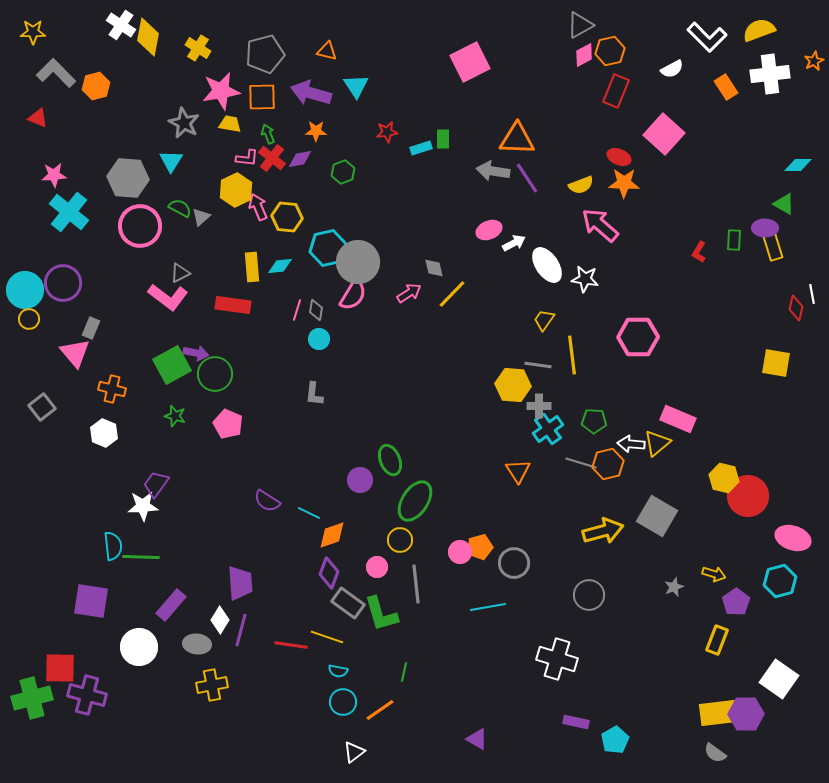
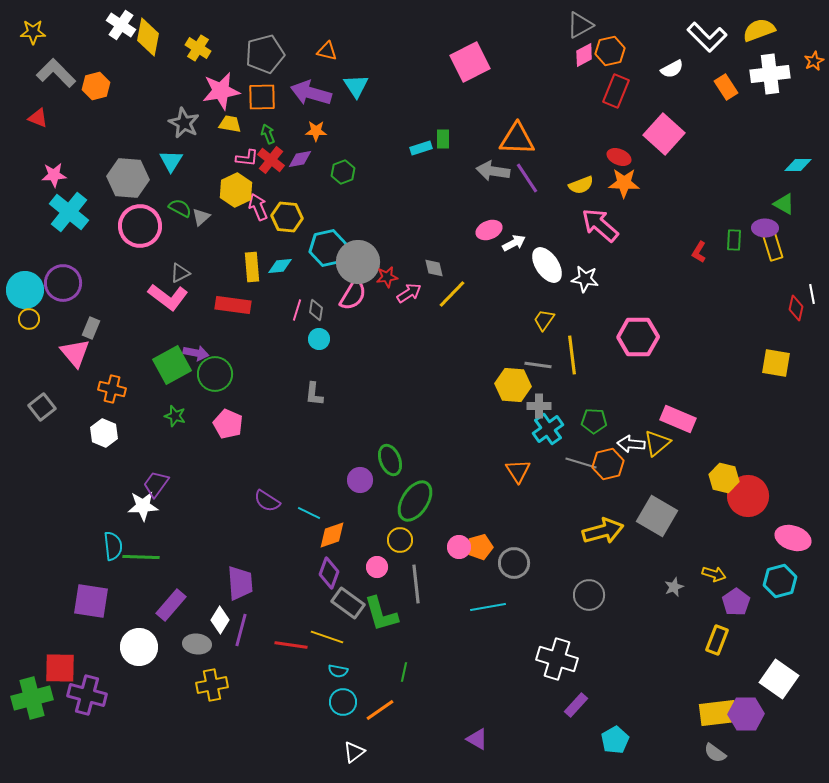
red star at (387, 132): moved 145 px down
red cross at (272, 158): moved 1 px left, 2 px down
pink circle at (460, 552): moved 1 px left, 5 px up
purple rectangle at (576, 722): moved 17 px up; rotated 60 degrees counterclockwise
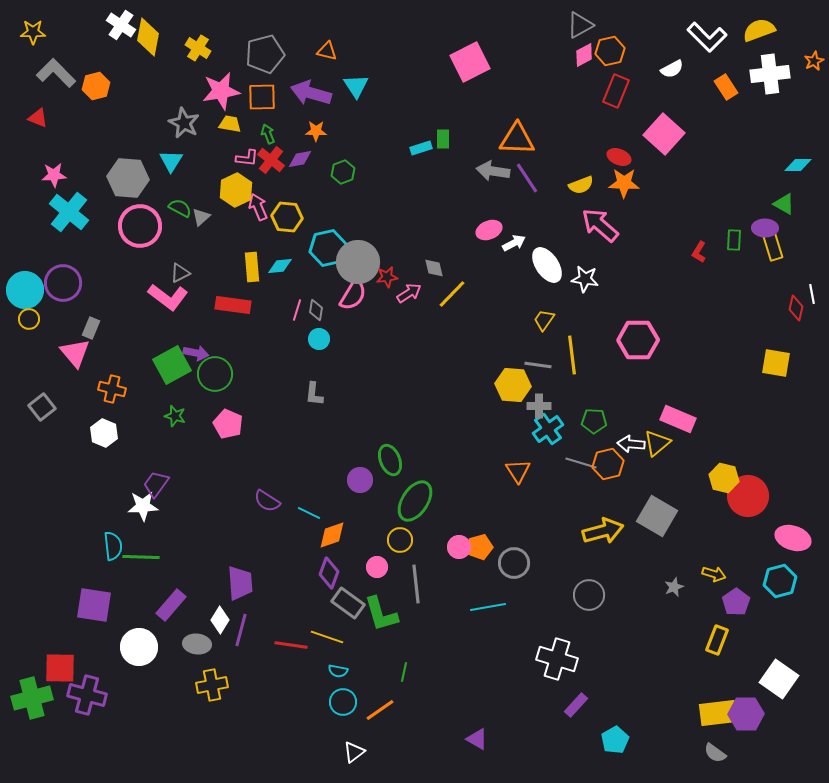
pink hexagon at (638, 337): moved 3 px down
purple square at (91, 601): moved 3 px right, 4 px down
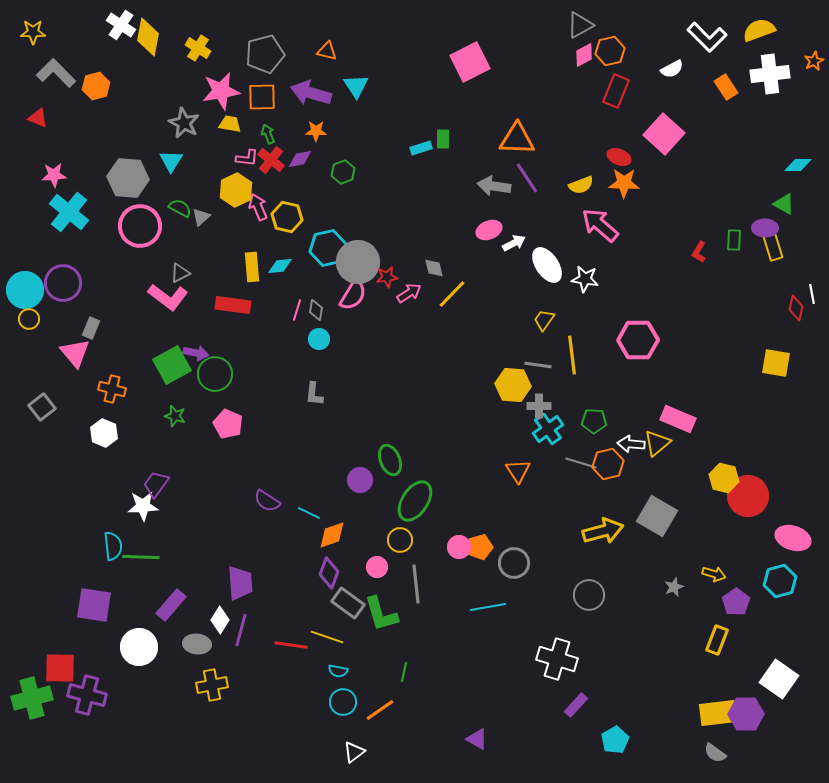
gray arrow at (493, 171): moved 1 px right, 15 px down
yellow hexagon at (287, 217): rotated 8 degrees clockwise
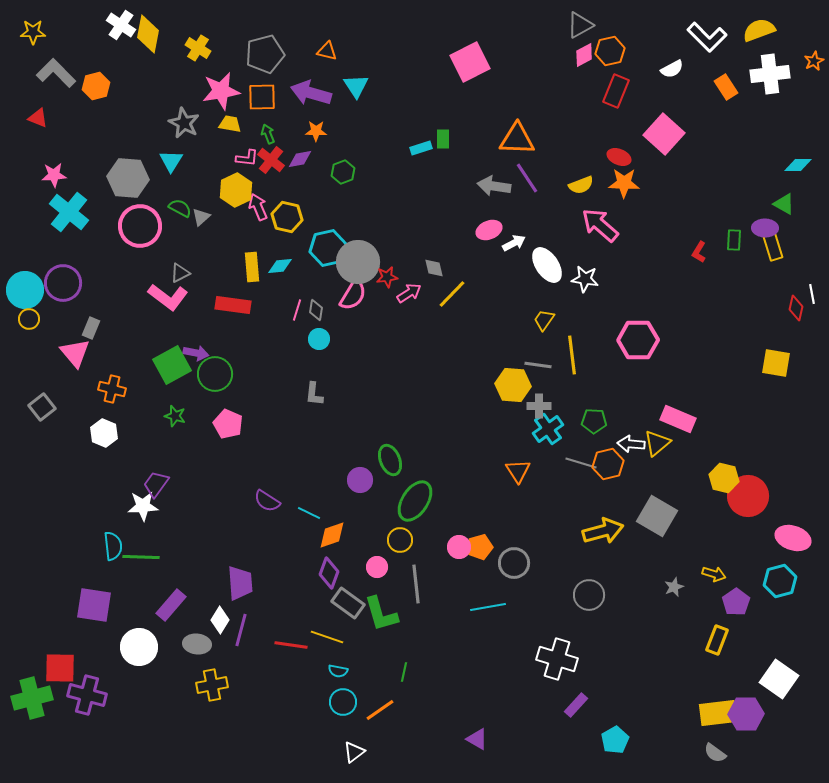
yellow diamond at (148, 37): moved 3 px up
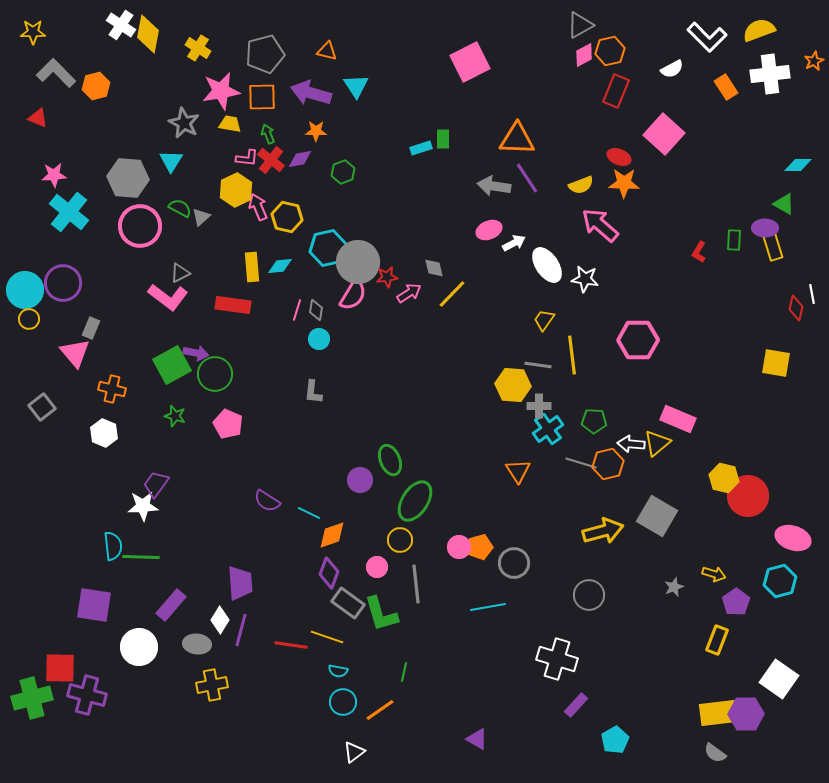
gray L-shape at (314, 394): moved 1 px left, 2 px up
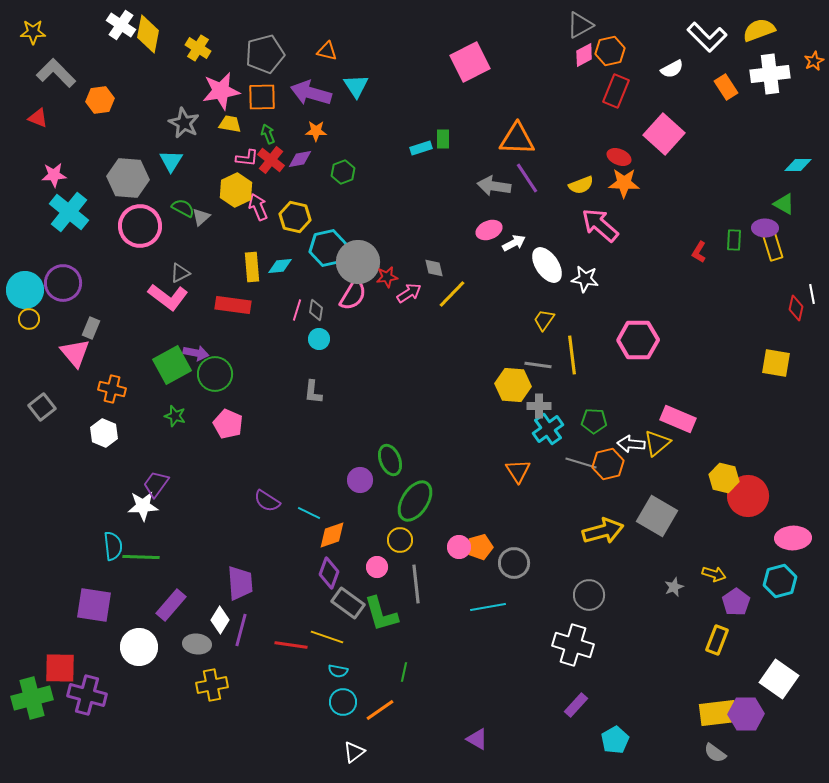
orange hexagon at (96, 86): moved 4 px right, 14 px down; rotated 8 degrees clockwise
green semicircle at (180, 208): moved 3 px right
yellow hexagon at (287, 217): moved 8 px right
pink ellipse at (793, 538): rotated 20 degrees counterclockwise
white cross at (557, 659): moved 16 px right, 14 px up
